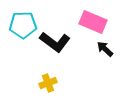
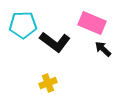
pink rectangle: moved 1 px left, 1 px down
black arrow: moved 2 px left
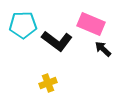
pink rectangle: moved 1 px left, 1 px down
black L-shape: moved 2 px right, 1 px up
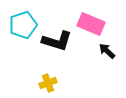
cyan pentagon: rotated 16 degrees counterclockwise
black L-shape: rotated 20 degrees counterclockwise
black arrow: moved 4 px right, 2 px down
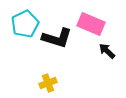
cyan pentagon: moved 2 px right, 1 px up; rotated 8 degrees counterclockwise
black L-shape: moved 3 px up
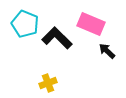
cyan pentagon: rotated 24 degrees counterclockwise
black L-shape: rotated 152 degrees counterclockwise
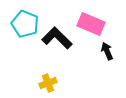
black arrow: rotated 24 degrees clockwise
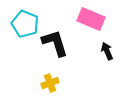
pink rectangle: moved 5 px up
black L-shape: moved 2 px left, 5 px down; rotated 28 degrees clockwise
yellow cross: moved 2 px right
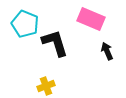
yellow cross: moved 4 px left, 3 px down
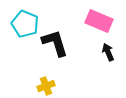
pink rectangle: moved 8 px right, 2 px down
black arrow: moved 1 px right, 1 px down
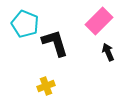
pink rectangle: rotated 68 degrees counterclockwise
